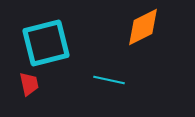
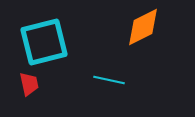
cyan square: moved 2 px left, 1 px up
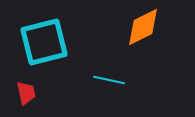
red trapezoid: moved 3 px left, 9 px down
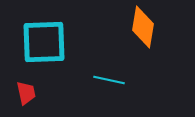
orange diamond: rotated 54 degrees counterclockwise
cyan square: rotated 12 degrees clockwise
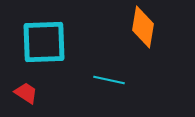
red trapezoid: rotated 45 degrees counterclockwise
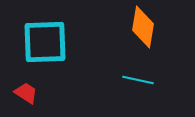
cyan square: moved 1 px right
cyan line: moved 29 px right
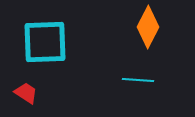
orange diamond: moved 5 px right; rotated 18 degrees clockwise
cyan line: rotated 8 degrees counterclockwise
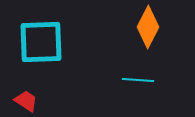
cyan square: moved 4 px left
red trapezoid: moved 8 px down
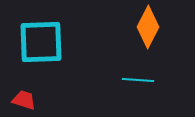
red trapezoid: moved 2 px left, 1 px up; rotated 15 degrees counterclockwise
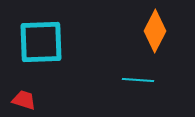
orange diamond: moved 7 px right, 4 px down
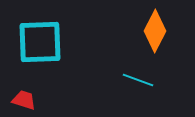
cyan square: moved 1 px left
cyan line: rotated 16 degrees clockwise
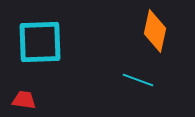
orange diamond: rotated 15 degrees counterclockwise
red trapezoid: rotated 10 degrees counterclockwise
